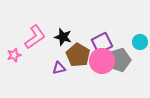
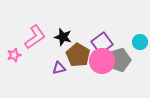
purple square: rotated 10 degrees counterclockwise
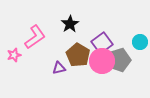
black star: moved 7 px right, 13 px up; rotated 24 degrees clockwise
